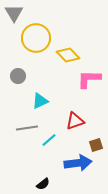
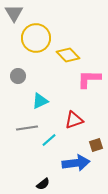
red triangle: moved 1 px left, 1 px up
blue arrow: moved 2 px left
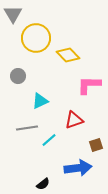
gray triangle: moved 1 px left, 1 px down
pink L-shape: moved 6 px down
blue arrow: moved 2 px right, 5 px down
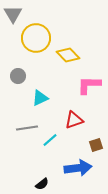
cyan triangle: moved 3 px up
cyan line: moved 1 px right
black semicircle: moved 1 px left
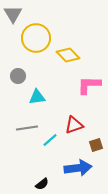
cyan triangle: moved 3 px left, 1 px up; rotated 18 degrees clockwise
red triangle: moved 5 px down
